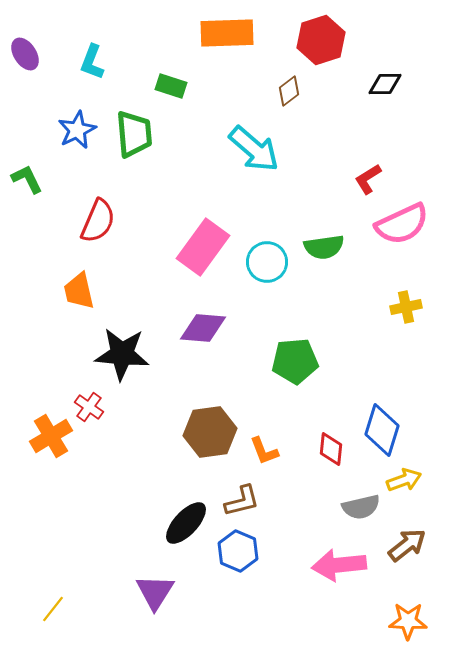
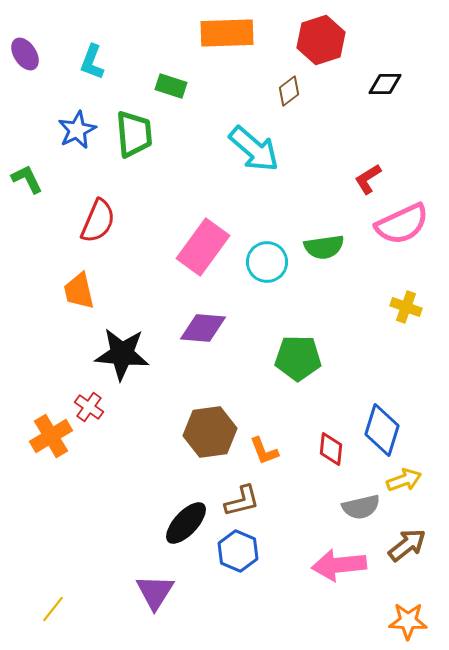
yellow cross: rotated 32 degrees clockwise
green pentagon: moved 3 px right, 3 px up; rotated 6 degrees clockwise
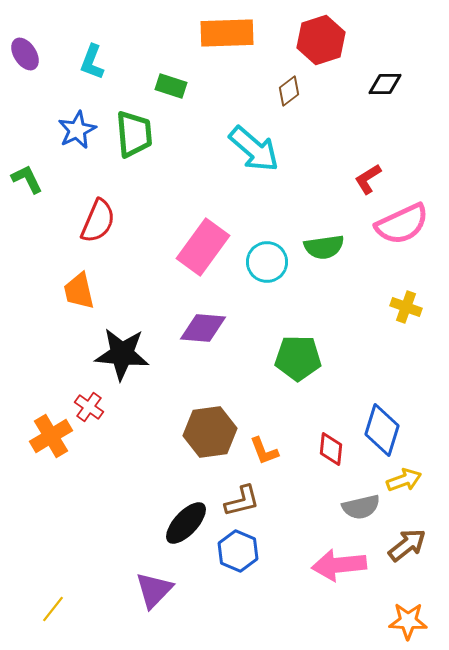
purple triangle: moved 1 px left, 2 px up; rotated 12 degrees clockwise
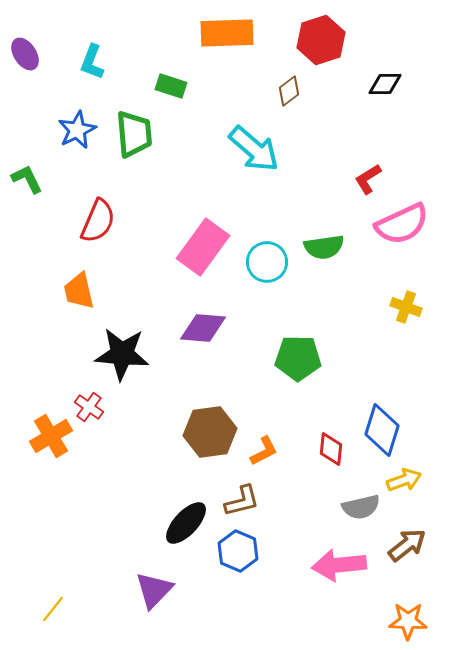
orange L-shape: rotated 96 degrees counterclockwise
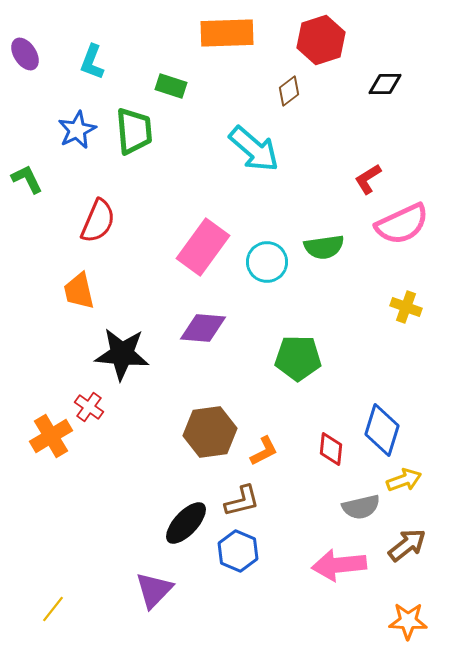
green trapezoid: moved 3 px up
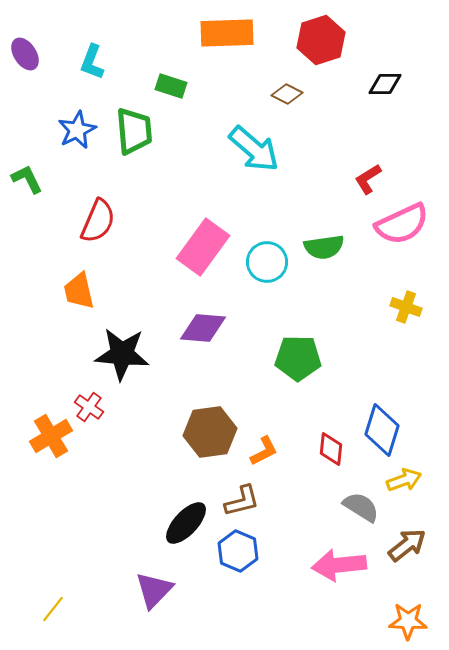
brown diamond: moved 2 px left, 3 px down; rotated 64 degrees clockwise
gray semicircle: rotated 135 degrees counterclockwise
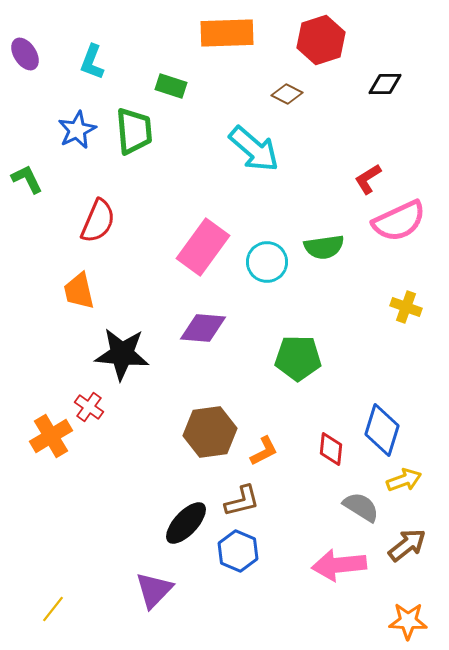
pink semicircle: moved 3 px left, 3 px up
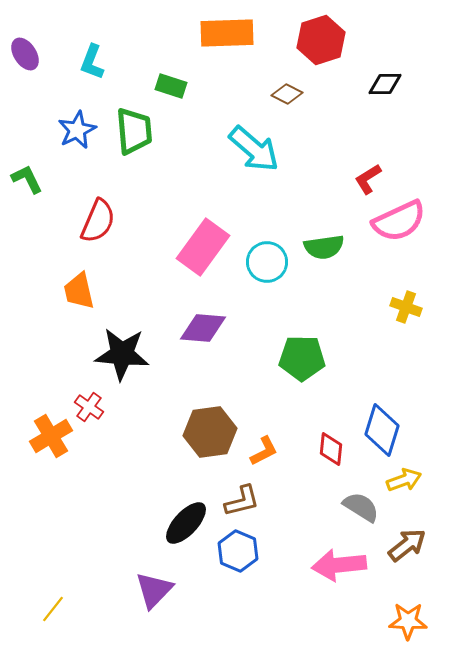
green pentagon: moved 4 px right
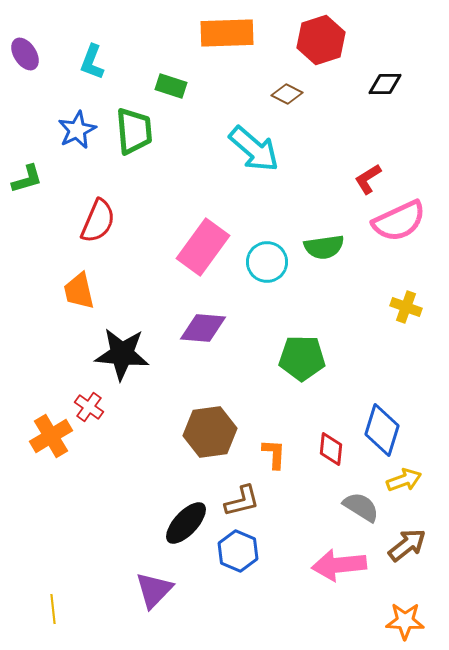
green L-shape: rotated 100 degrees clockwise
orange L-shape: moved 10 px right, 3 px down; rotated 60 degrees counterclockwise
yellow line: rotated 44 degrees counterclockwise
orange star: moved 3 px left
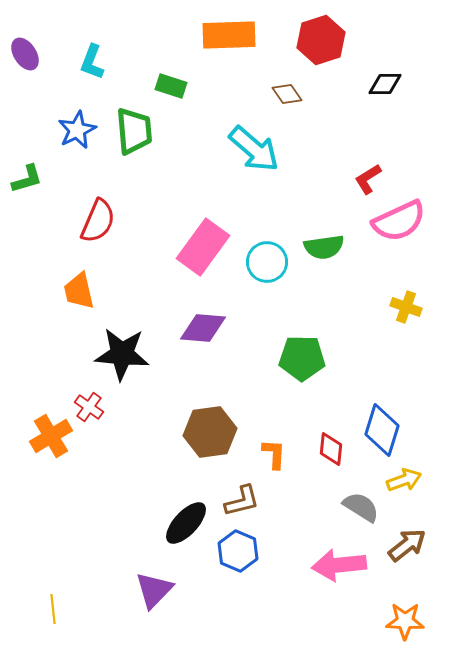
orange rectangle: moved 2 px right, 2 px down
brown diamond: rotated 28 degrees clockwise
